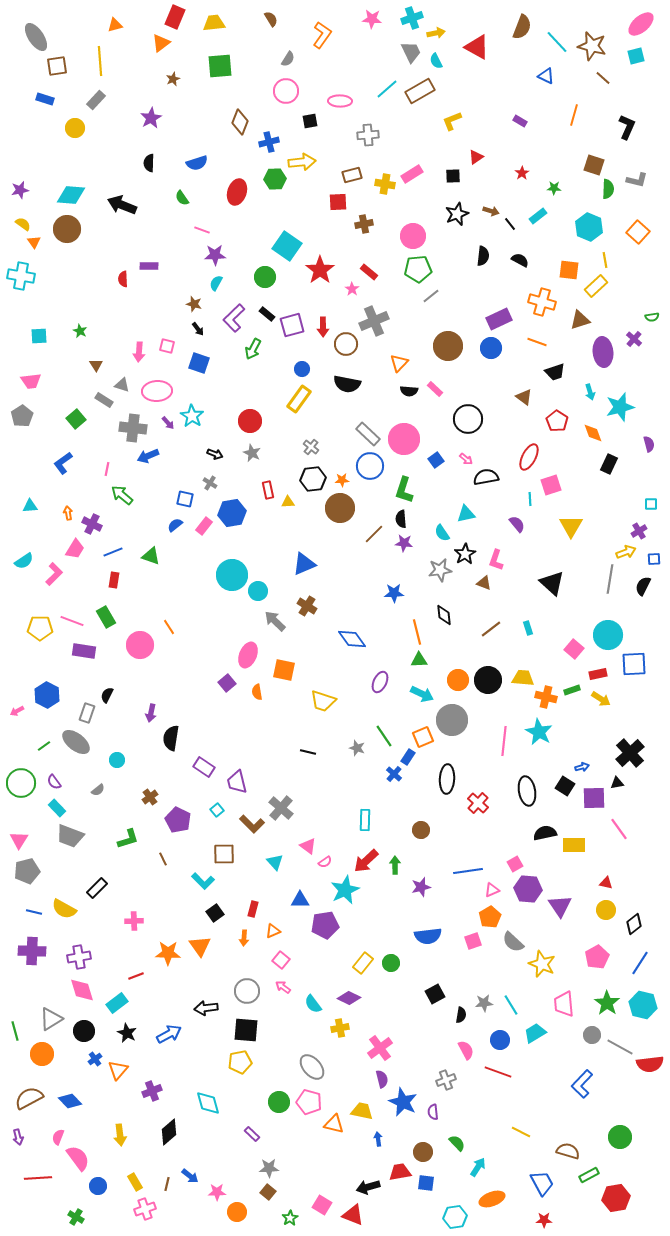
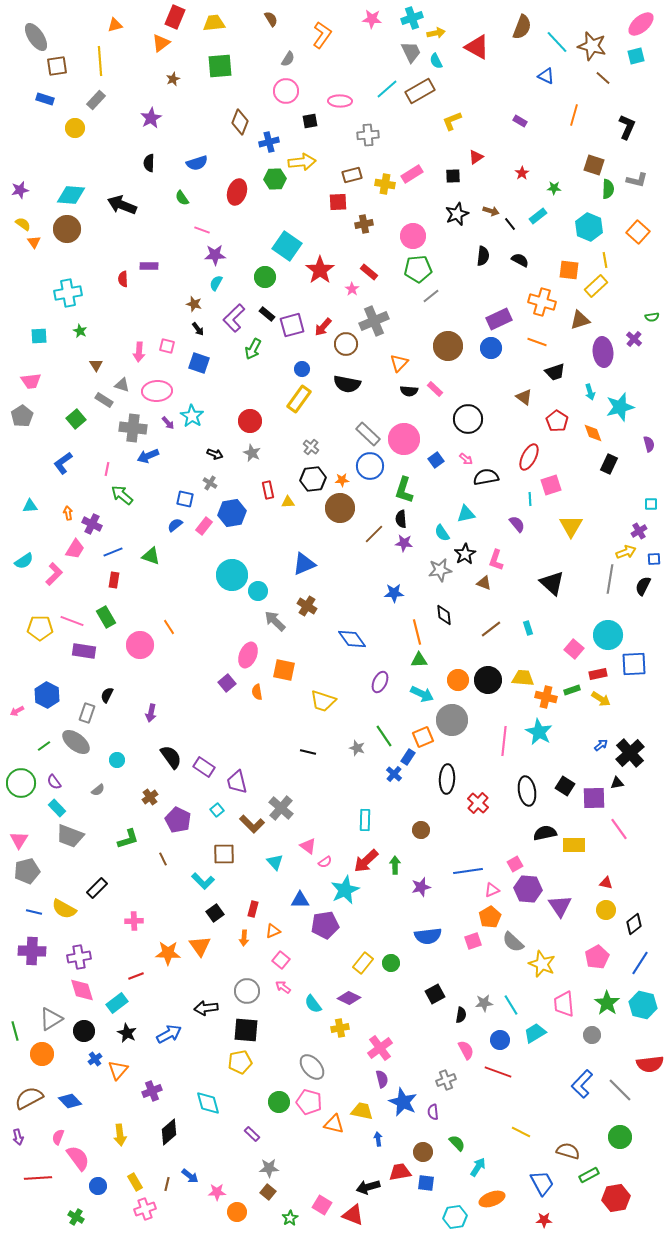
cyan cross at (21, 276): moved 47 px right, 17 px down; rotated 20 degrees counterclockwise
red arrow at (323, 327): rotated 42 degrees clockwise
black semicircle at (171, 738): moved 19 px down; rotated 135 degrees clockwise
blue arrow at (582, 767): moved 19 px right, 22 px up; rotated 24 degrees counterclockwise
gray line at (620, 1047): moved 43 px down; rotated 16 degrees clockwise
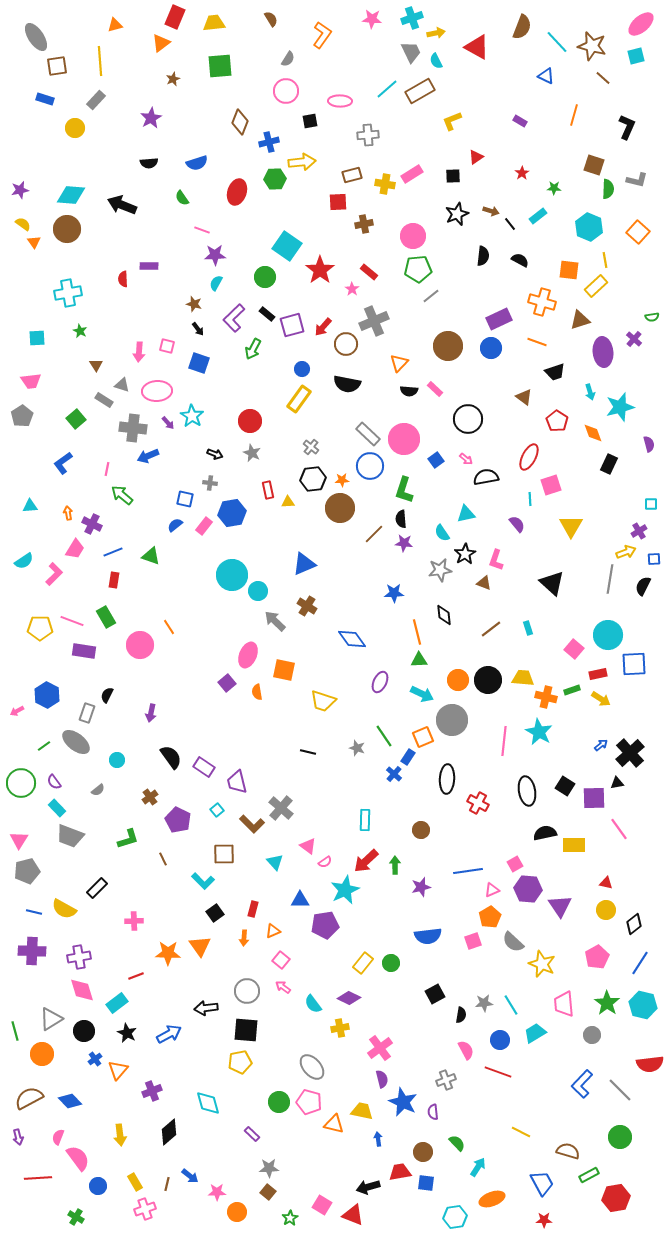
black semicircle at (149, 163): rotated 96 degrees counterclockwise
cyan square at (39, 336): moved 2 px left, 2 px down
gray cross at (210, 483): rotated 24 degrees counterclockwise
red cross at (478, 803): rotated 15 degrees counterclockwise
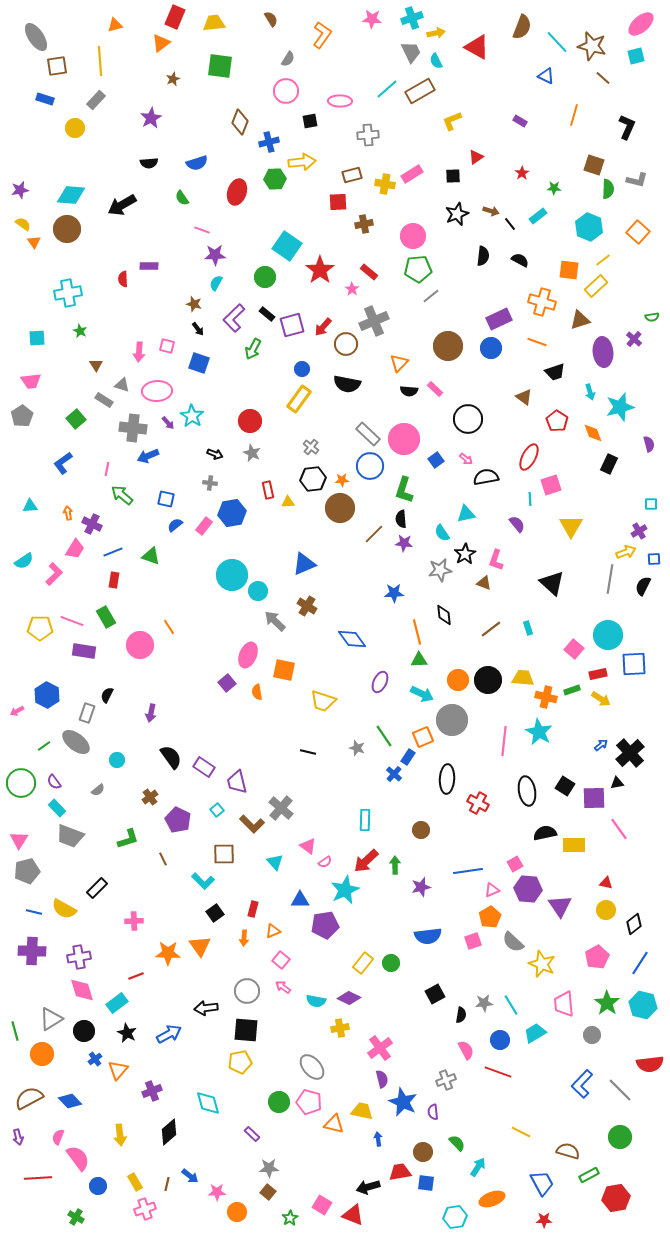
green square at (220, 66): rotated 12 degrees clockwise
black arrow at (122, 205): rotated 52 degrees counterclockwise
yellow line at (605, 260): moved 2 px left; rotated 63 degrees clockwise
blue square at (185, 499): moved 19 px left
cyan semicircle at (313, 1004): moved 3 px right, 3 px up; rotated 42 degrees counterclockwise
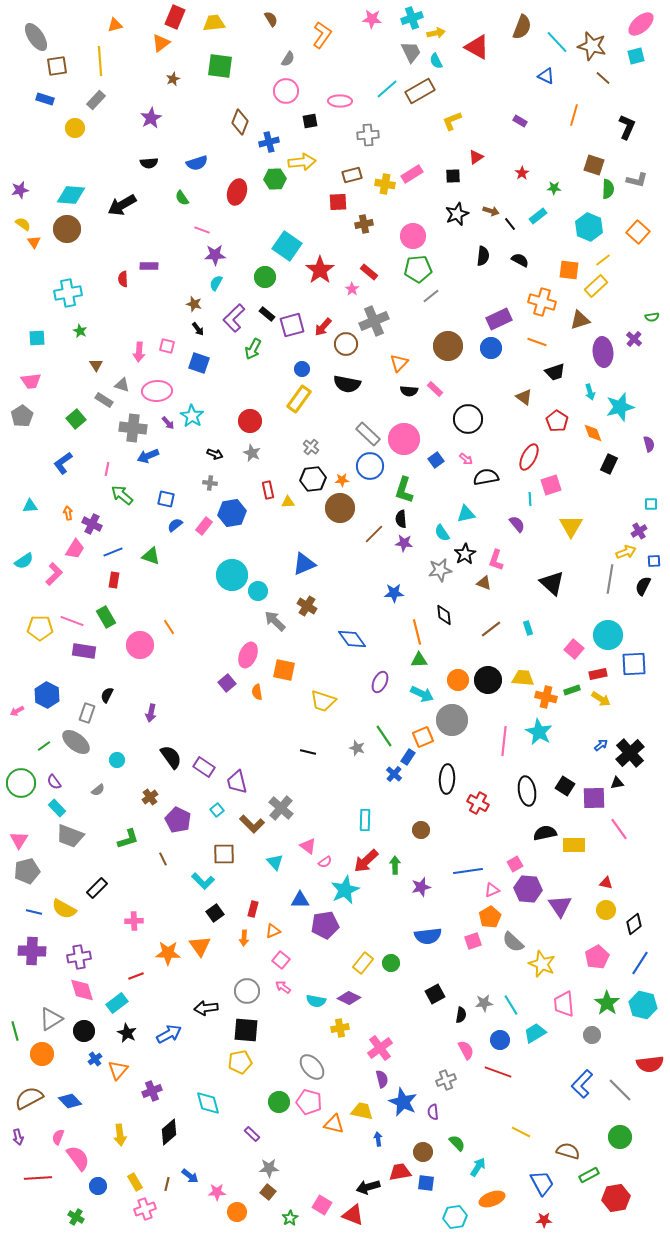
blue square at (654, 559): moved 2 px down
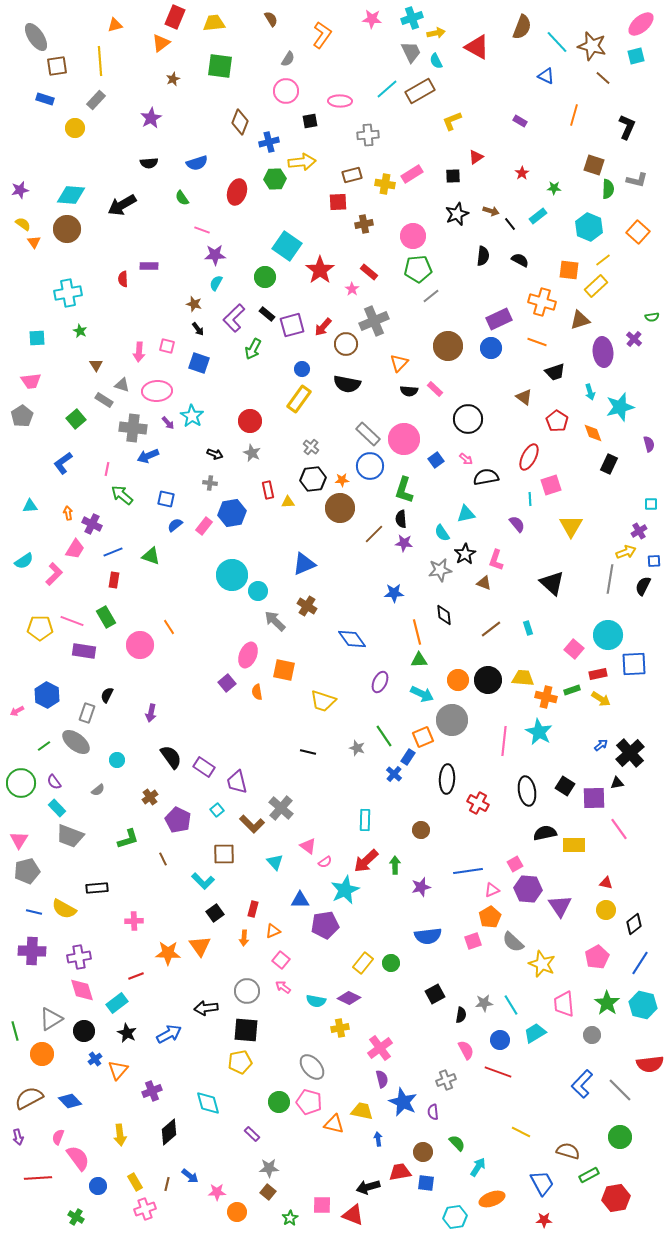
black rectangle at (97, 888): rotated 40 degrees clockwise
pink square at (322, 1205): rotated 30 degrees counterclockwise
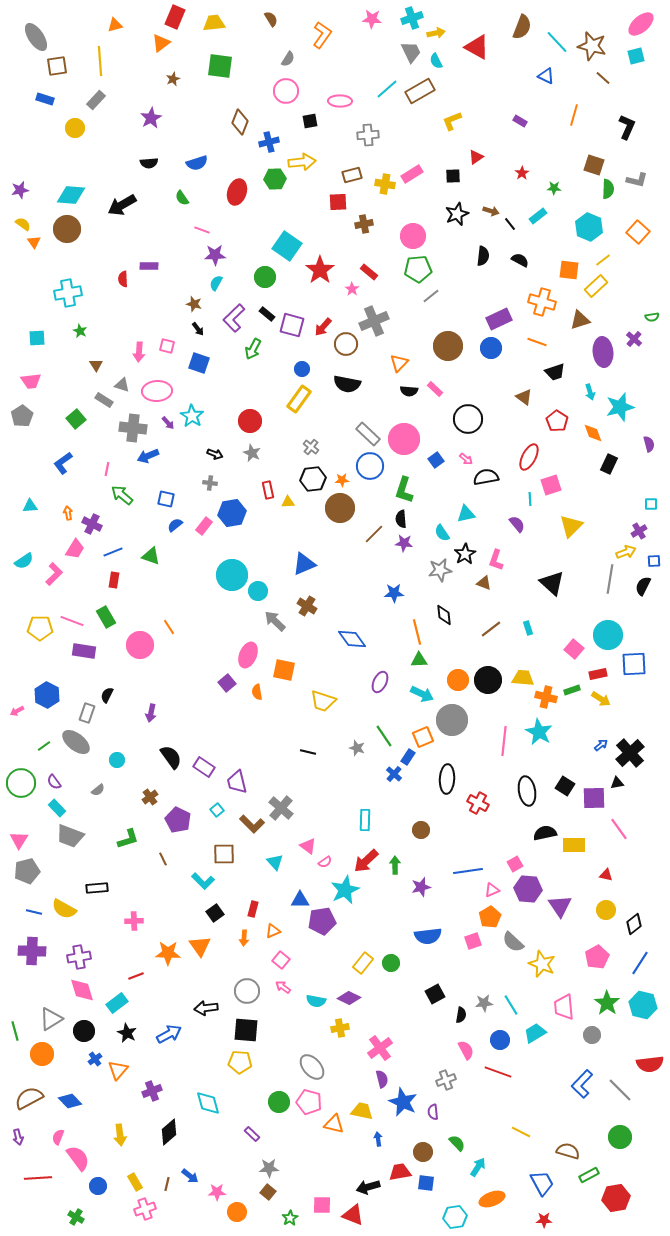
purple square at (292, 325): rotated 30 degrees clockwise
yellow triangle at (571, 526): rotated 15 degrees clockwise
red triangle at (606, 883): moved 8 px up
purple pentagon at (325, 925): moved 3 px left, 4 px up
pink trapezoid at (564, 1004): moved 3 px down
yellow pentagon at (240, 1062): rotated 15 degrees clockwise
